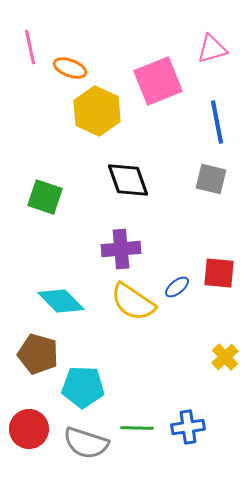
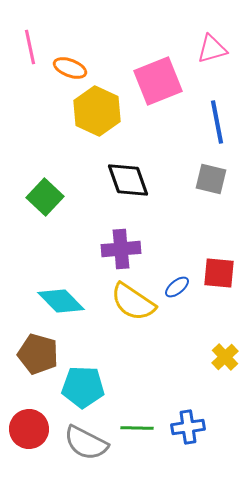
green square: rotated 24 degrees clockwise
gray semicircle: rotated 9 degrees clockwise
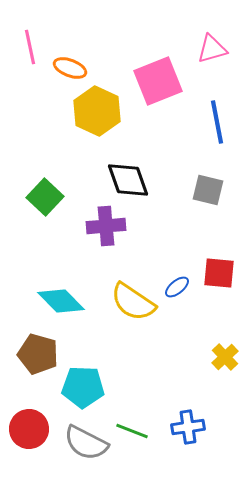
gray square: moved 3 px left, 11 px down
purple cross: moved 15 px left, 23 px up
green line: moved 5 px left, 3 px down; rotated 20 degrees clockwise
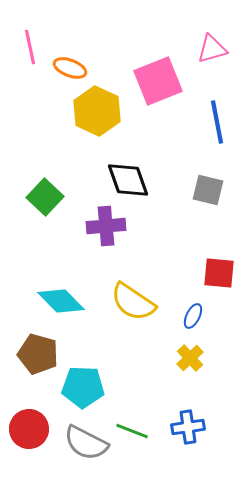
blue ellipse: moved 16 px right, 29 px down; rotated 25 degrees counterclockwise
yellow cross: moved 35 px left, 1 px down
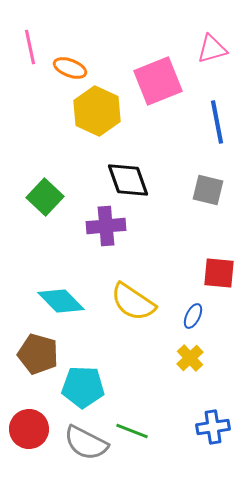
blue cross: moved 25 px right
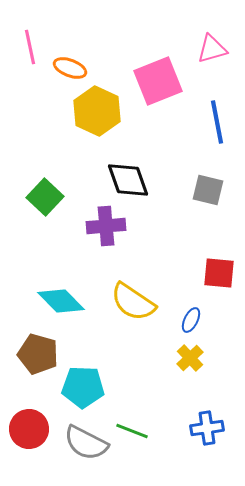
blue ellipse: moved 2 px left, 4 px down
blue cross: moved 6 px left, 1 px down
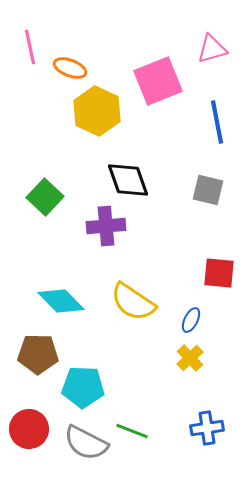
brown pentagon: rotated 15 degrees counterclockwise
